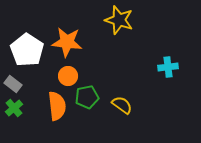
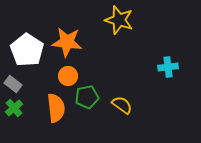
orange semicircle: moved 1 px left, 2 px down
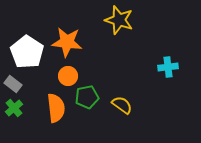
white pentagon: moved 2 px down
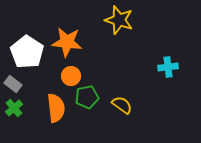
orange circle: moved 3 px right
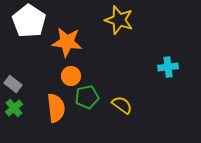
white pentagon: moved 2 px right, 31 px up
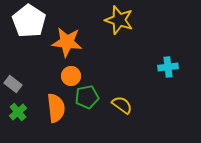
green cross: moved 4 px right, 4 px down
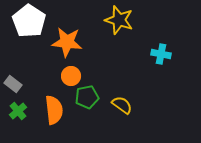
cyan cross: moved 7 px left, 13 px up; rotated 18 degrees clockwise
orange semicircle: moved 2 px left, 2 px down
green cross: moved 1 px up
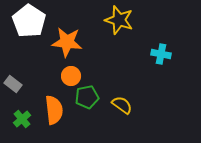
green cross: moved 4 px right, 8 px down
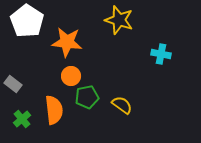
white pentagon: moved 2 px left
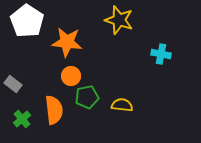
yellow semicircle: rotated 30 degrees counterclockwise
